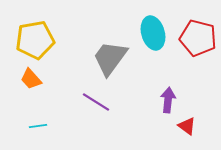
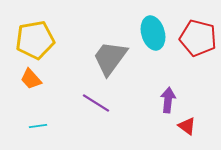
purple line: moved 1 px down
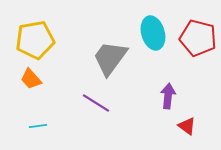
purple arrow: moved 4 px up
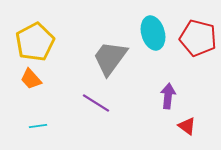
yellow pentagon: moved 2 px down; rotated 18 degrees counterclockwise
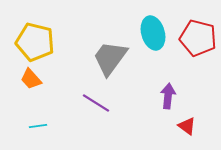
yellow pentagon: rotated 30 degrees counterclockwise
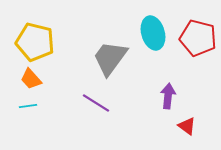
cyan line: moved 10 px left, 20 px up
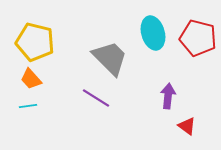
gray trapezoid: rotated 99 degrees clockwise
purple line: moved 5 px up
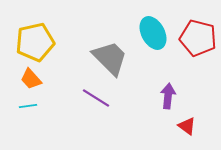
cyan ellipse: rotated 12 degrees counterclockwise
yellow pentagon: rotated 27 degrees counterclockwise
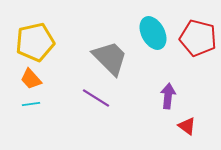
cyan line: moved 3 px right, 2 px up
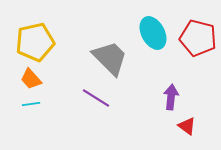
purple arrow: moved 3 px right, 1 px down
